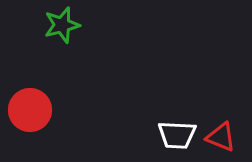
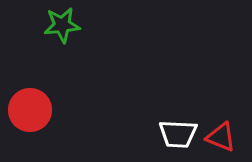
green star: rotated 9 degrees clockwise
white trapezoid: moved 1 px right, 1 px up
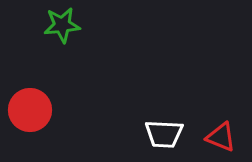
white trapezoid: moved 14 px left
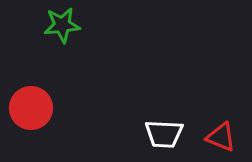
red circle: moved 1 px right, 2 px up
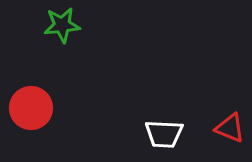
red triangle: moved 9 px right, 9 px up
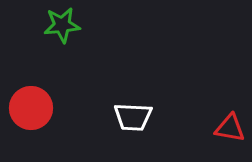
red triangle: rotated 12 degrees counterclockwise
white trapezoid: moved 31 px left, 17 px up
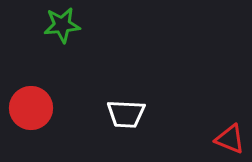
white trapezoid: moved 7 px left, 3 px up
red triangle: moved 11 px down; rotated 12 degrees clockwise
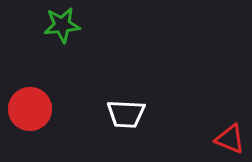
red circle: moved 1 px left, 1 px down
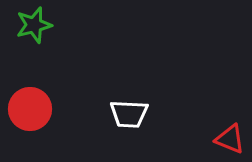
green star: moved 28 px left; rotated 9 degrees counterclockwise
white trapezoid: moved 3 px right
